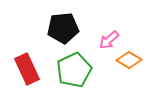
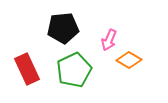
pink arrow: rotated 25 degrees counterclockwise
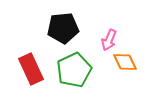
orange diamond: moved 4 px left, 2 px down; rotated 35 degrees clockwise
red rectangle: moved 4 px right
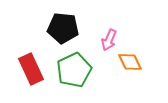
black pentagon: rotated 12 degrees clockwise
orange diamond: moved 5 px right
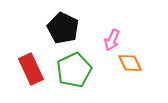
black pentagon: rotated 20 degrees clockwise
pink arrow: moved 3 px right
orange diamond: moved 1 px down
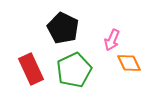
orange diamond: moved 1 px left
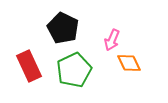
red rectangle: moved 2 px left, 3 px up
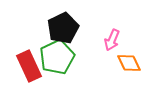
black pentagon: rotated 20 degrees clockwise
green pentagon: moved 17 px left, 13 px up
